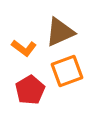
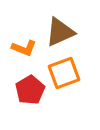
orange L-shape: rotated 15 degrees counterclockwise
orange square: moved 3 px left, 2 px down
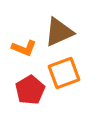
brown triangle: moved 1 px left
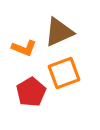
red pentagon: moved 1 px right, 2 px down
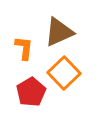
orange L-shape: rotated 105 degrees counterclockwise
orange square: rotated 24 degrees counterclockwise
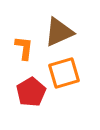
orange square: rotated 28 degrees clockwise
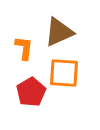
orange square: rotated 20 degrees clockwise
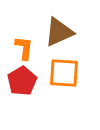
red pentagon: moved 9 px left, 11 px up
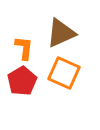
brown triangle: moved 2 px right, 1 px down
orange square: rotated 20 degrees clockwise
